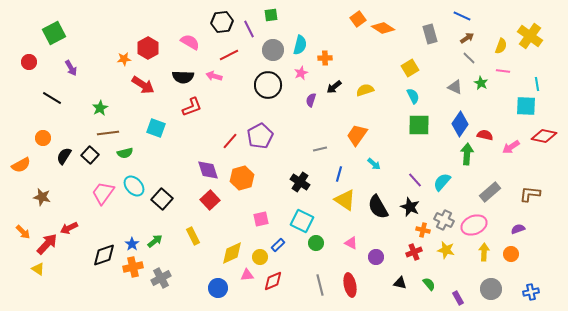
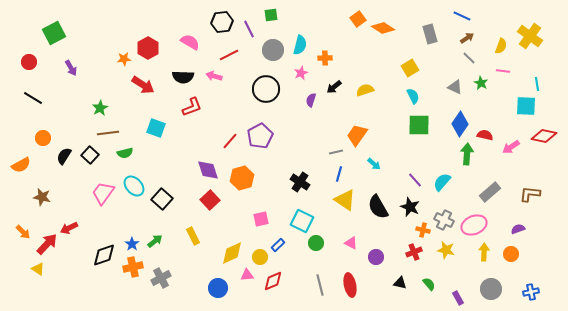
black circle at (268, 85): moved 2 px left, 4 px down
black line at (52, 98): moved 19 px left
gray line at (320, 149): moved 16 px right, 3 px down
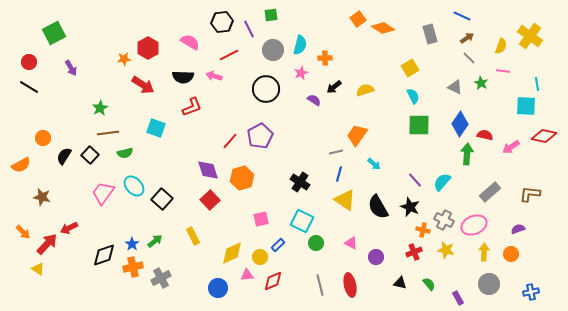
black line at (33, 98): moved 4 px left, 11 px up
purple semicircle at (311, 100): moved 3 px right; rotated 104 degrees clockwise
gray circle at (491, 289): moved 2 px left, 5 px up
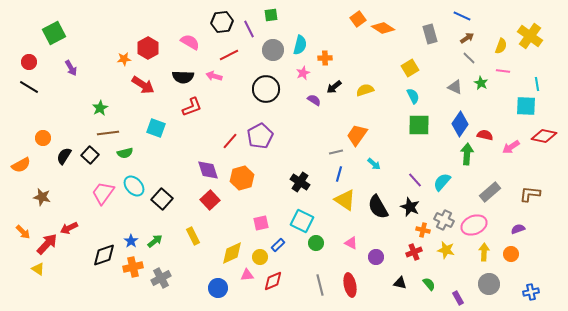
pink star at (301, 73): moved 2 px right
pink square at (261, 219): moved 4 px down
blue star at (132, 244): moved 1 px left, 3 px up
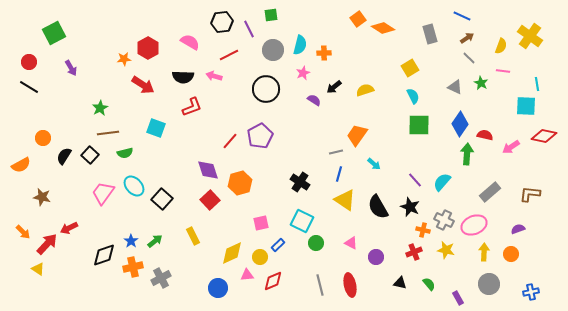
orange cross at (325, 58): moved 1 px left, 5 px up
orange hexagon at (242, 178): moved 2 px left, 5 px down
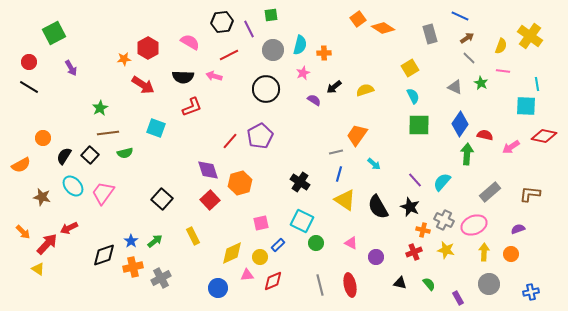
blue line at (462, 16): moved 2 px left
cyan ellipse at (134, 186): moved 61 px left
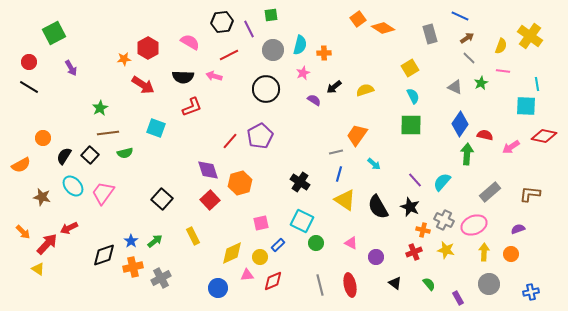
green star at (481, 83): rotated 16 degrees clockwise
green square at (419, 125): moved 8 px left
black triangle at (400, 283): moved 5 px left; rotated 24 degrees clockwise
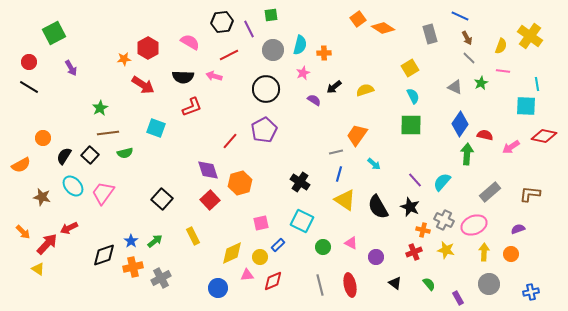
brown arrow at (467, 38): rotated 96 degrees clockwise
purple pentagon at (260, 136): moved 4 px right, 6 px up
green circle at (316, 243): moved 7 px right, 4 px down
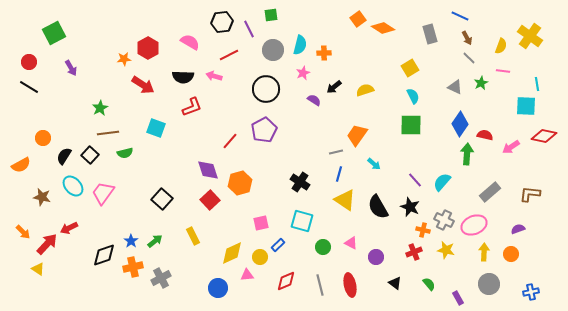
cyan square at (302, 221): rotated 10 degrees counterclockwise
red diamond at (273, 281): moved 13 px right
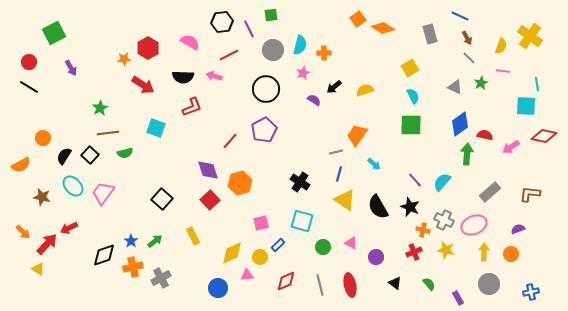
blue diamond at (460, 124): rotated 20 degrees clockwise
